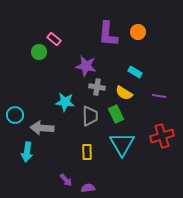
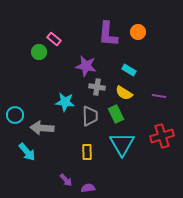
cyan rectangle: moved 6 px left, 2 px up
cyan arrow: rotated 48 degrees counterclockwise
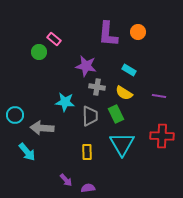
red cross: rotated 20 degrees clockwise
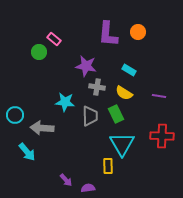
yellow rectangle: moved 21 px right, 14 px down
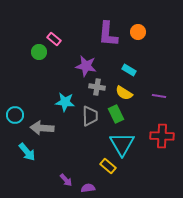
yellow rectangle: rotated 49 degrees counterclockwise
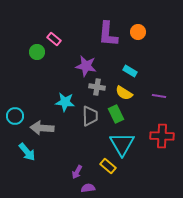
green circle: moved 2 px left
cyan rectangle: moved 1 px right, 1 px down
cyan circle: moved 1 px down
purple arrow: moved 11 px right, 8 px up; rotated 72 degrees clockwise
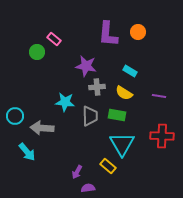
gray cross: rotated 14 degrees counterclockwise
green rectangle: moved 1 px right, 1 px down; rotated 54 degrees counterclockwise
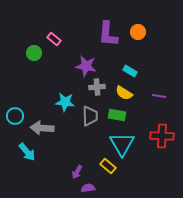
green circle: moved 3 px left, 1 px down
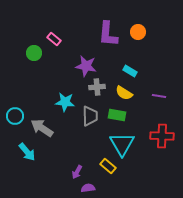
gray arrow: rotated 30 degrees clockwise
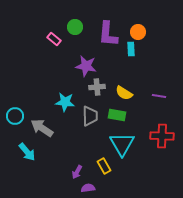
green circle: moved 41 px right, 26 px up
cyan rectangle: moved 1 px right, 22 px up; rotated 56 degrees clockwise
yellow rectangle: moved 4 px left; rotated 21 degrees clockwise
